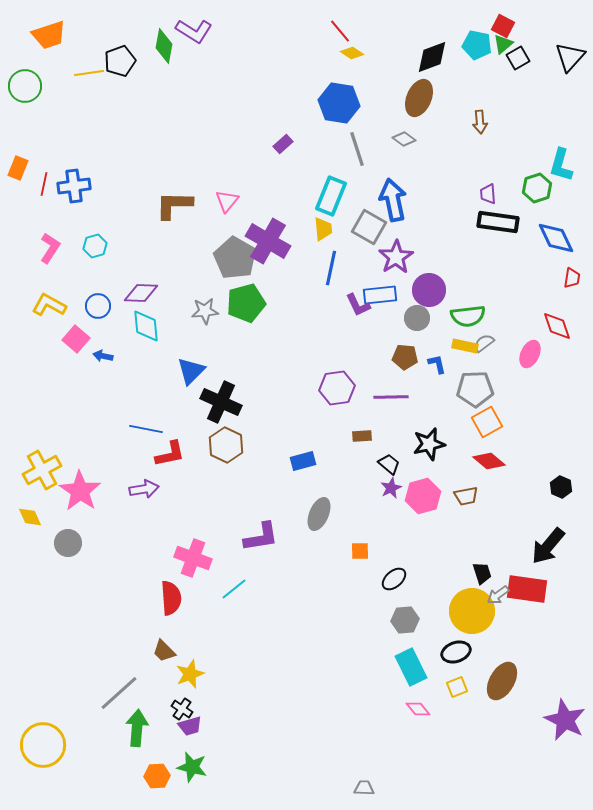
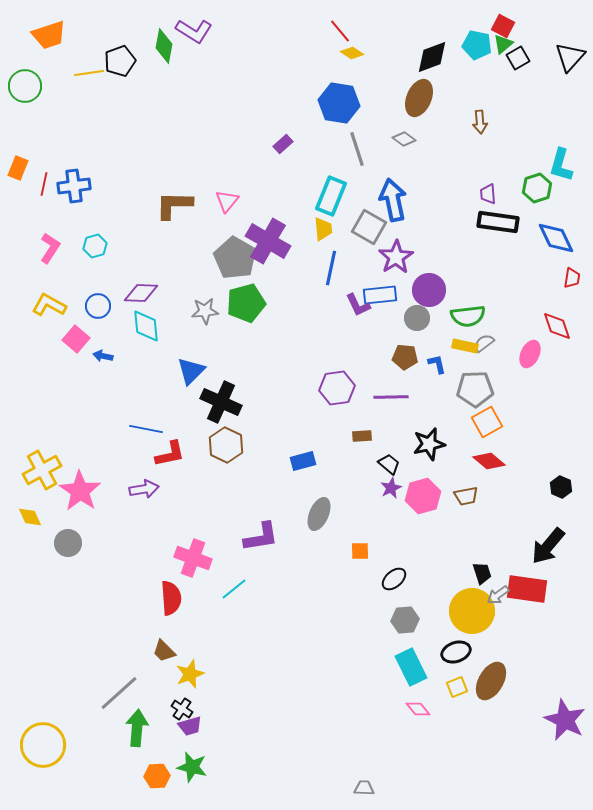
brown ellipse at (502, 681): moved 11 px left
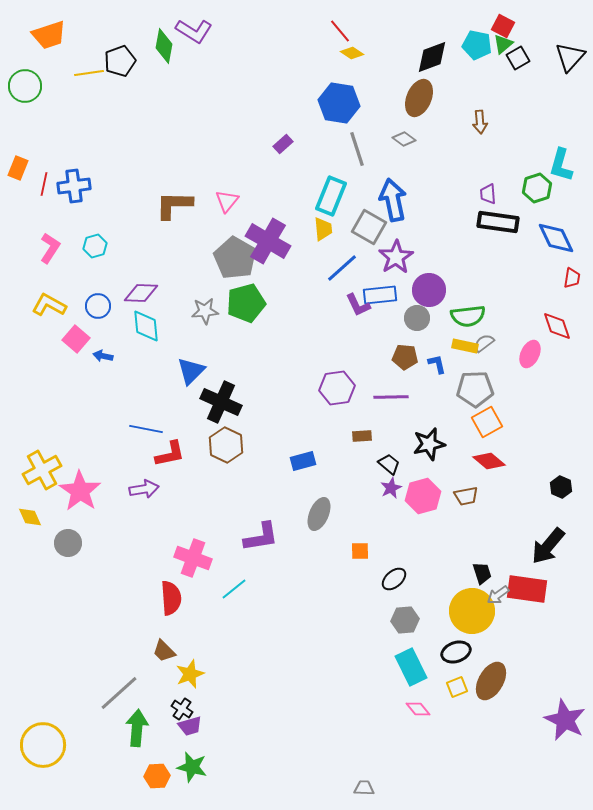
blue line at (331, 268): moved 11 px right; rotated 36 degrees clockwise
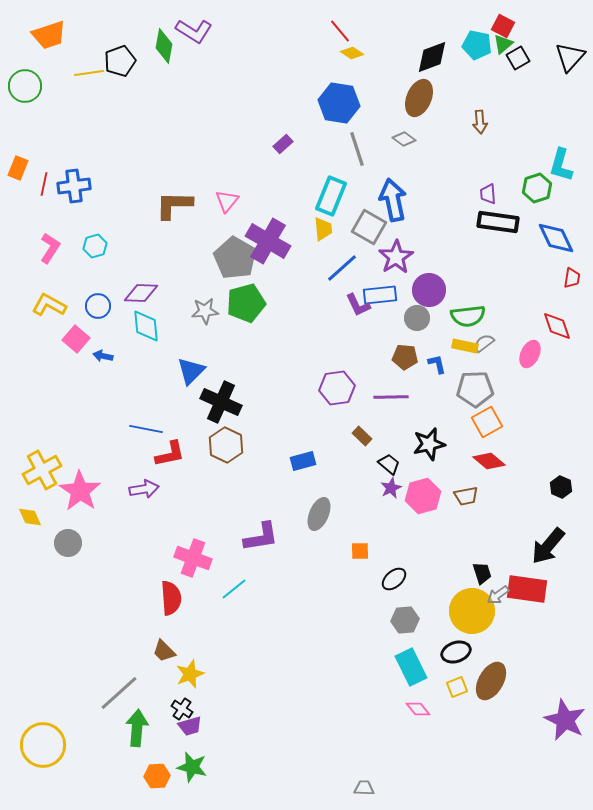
brown rectangle at (362, 436): rotated 48 degrees clockwise
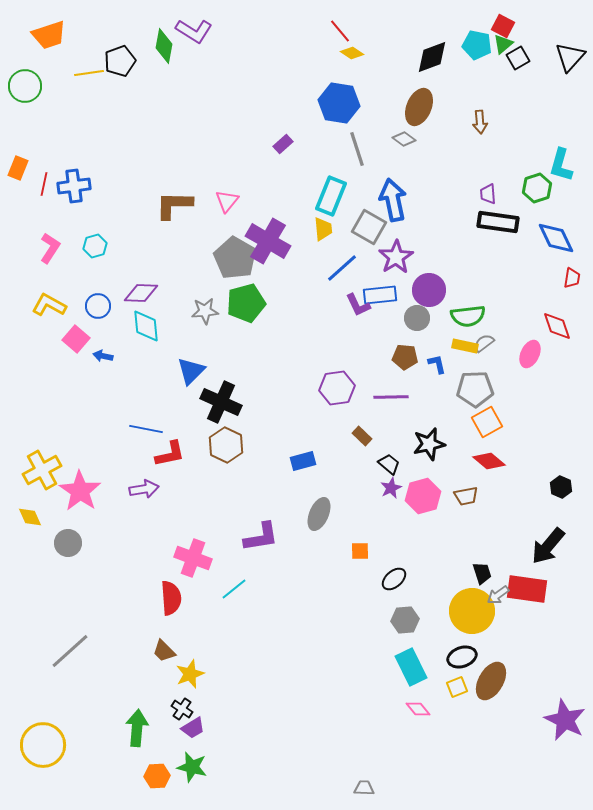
brown ellipse at (419, 98): moved 9 px down
black ellipse at (456, 652): moved 6 px right, 5 px down
gray line at (119, 693): moved 49 px left, 42 px up
purple trapezoid at (190, 726): moved 3 px right, 2 px down; rotated 15 degrees counterclockwise
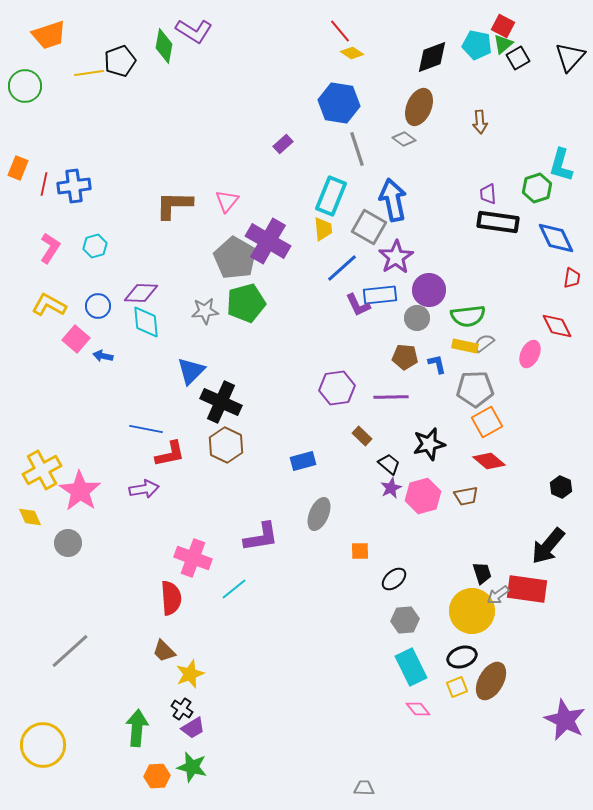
cyan diamond at (146, 326): moved 4 px up
red diamond at (557, 326): rotated 8 degrees counterclockwise
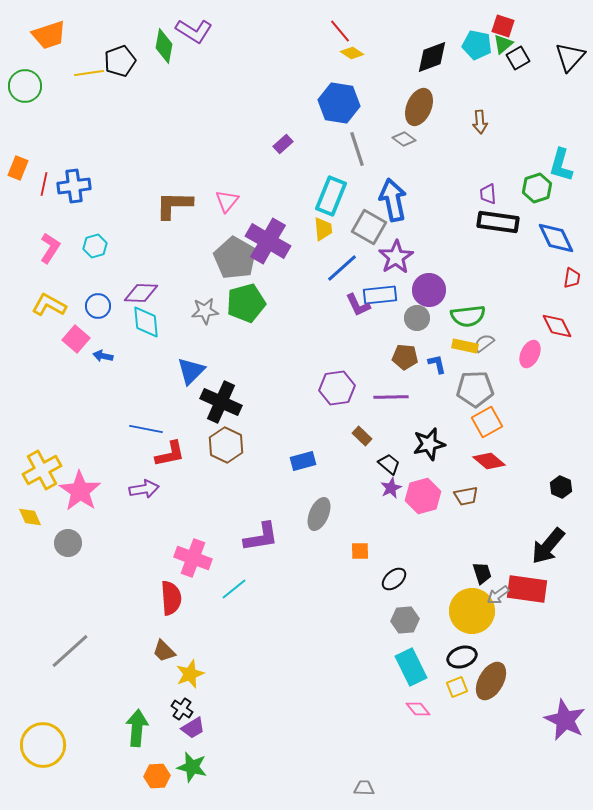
red square at (503, 26): rotated 10 degrees counterclockwise
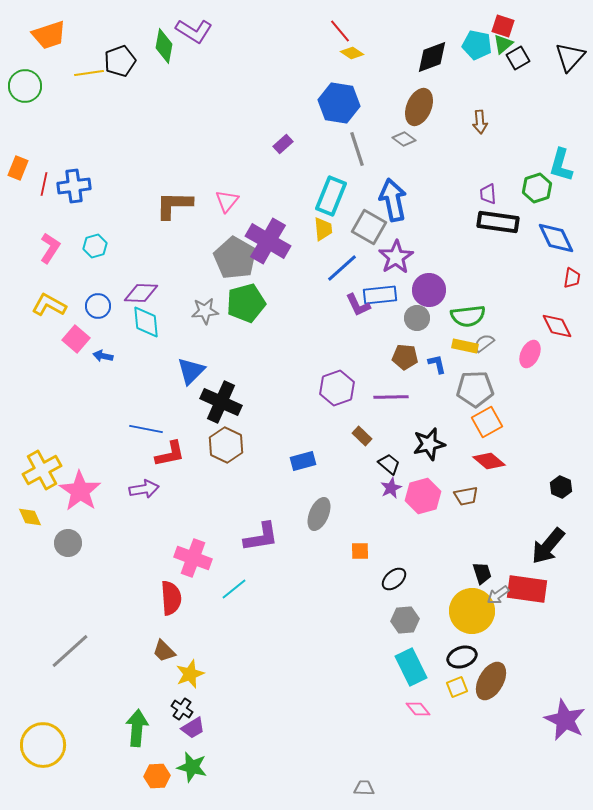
purple hexagon at (337, 388): rotated 12 degrees counterclockwise
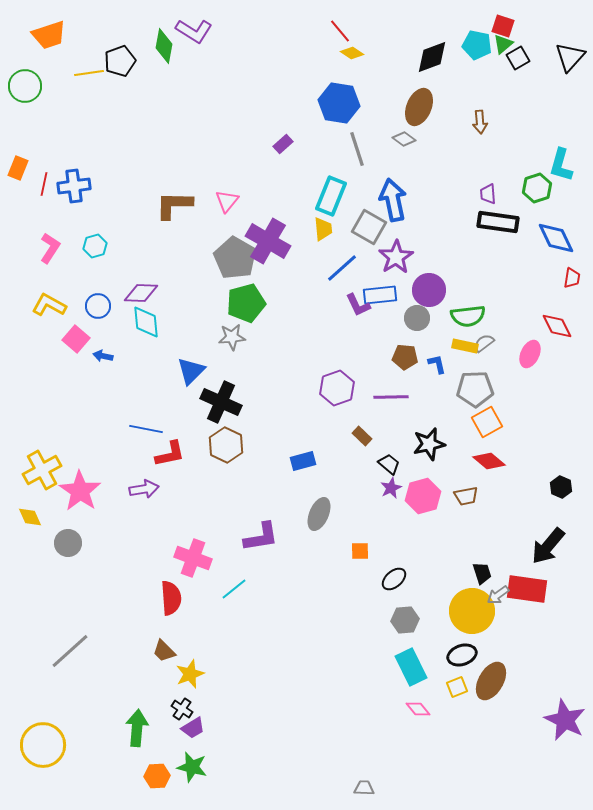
gray star at (205, 311): moved 27 px right, 26 px down
black ellipse at (462, 657): moved 2 px up
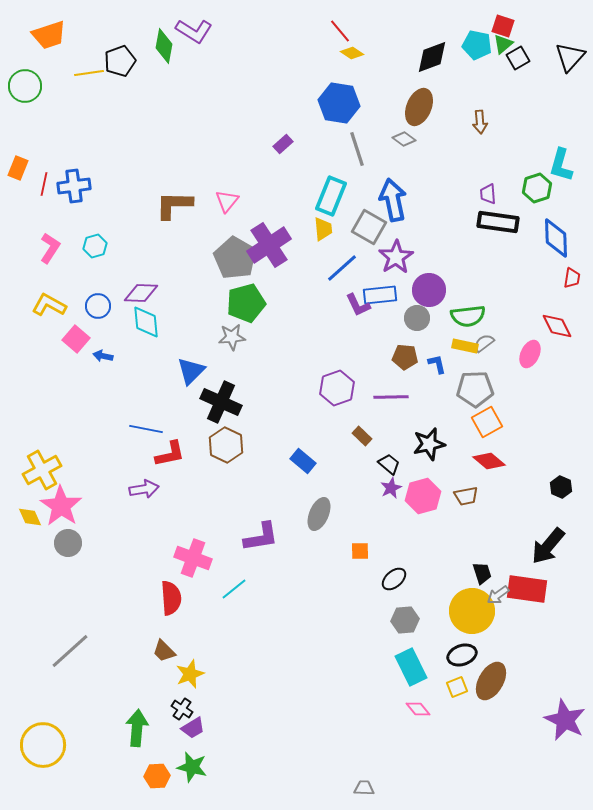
blue diamond at (556, 238): rotated 24 degrees clockwise
purple cross at (268, 241): moved 1 px right, 4 px down; rotated 27 degrees clockwise
blue rectangle at (303, 461): rotated 55 degrees clockwise
pink star at (80, 491): moved 19 px left, 15 px down
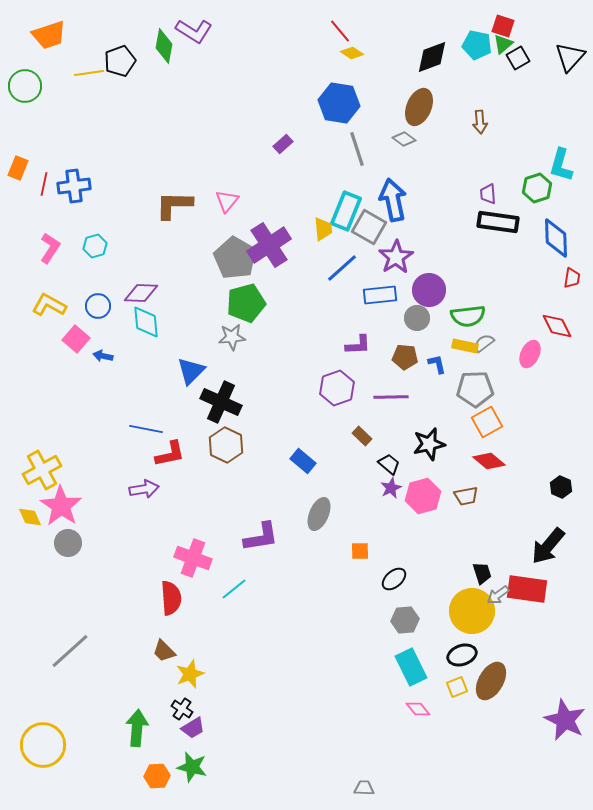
cyan rectangle at (331, 196): moved 15 px right, 15 px down
purple L-shape at (358, 305): moved 40 px down; rotated 68 degrees counterclockwise
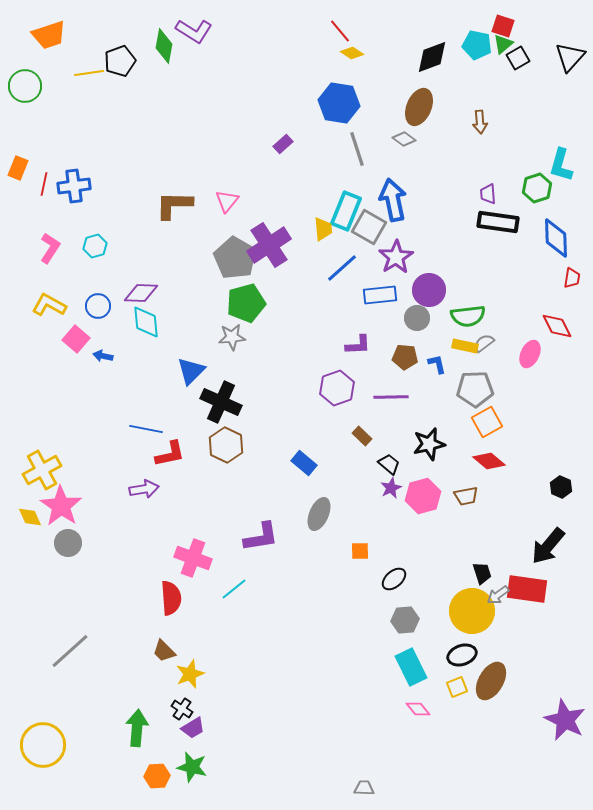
blue rectangle at (303, 461): moved 1 px right, 2 px down
